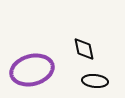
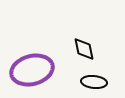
black ellipse: moved 1 px left, 1 px down
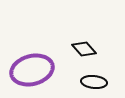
black diamond: rotated 30 degrees counterclockwise
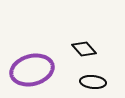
black ellipse: moved 1 px left
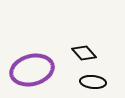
black diamond: moved 4 px down
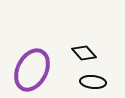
purple ellipse: rotated 48 degrees counterclockwise
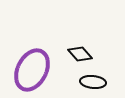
black diamond: moved 4 px left, 1 px down
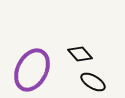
black ellipse: rotated 25 degrees clockwise
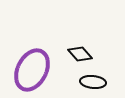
black ellipse: rotated 25 degrees counterclockwise
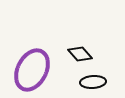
black ellipse: rotated 10 degrees counterclockwise
